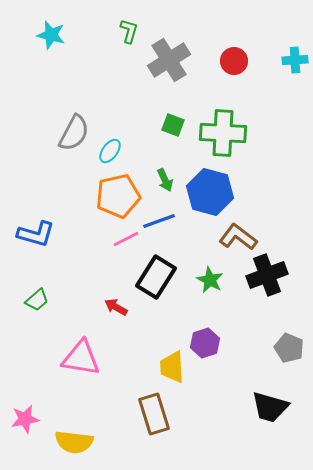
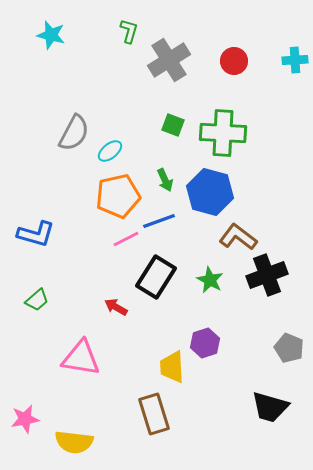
cyan ellipse: rotated 15 degrees clockwise
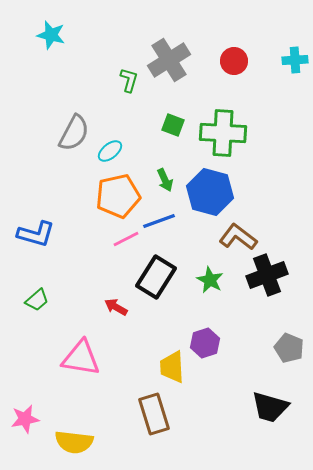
green L-shape: moved 49 px down
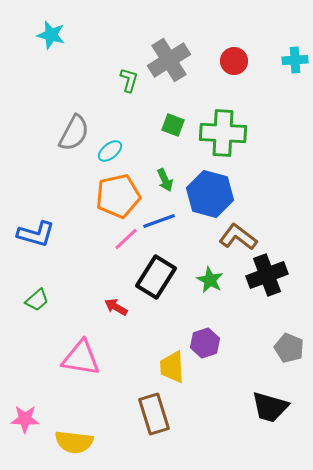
blue hexagon: moved 2 px down
pink line: rotated 16 degrees counterclockwise
pink star: rotated 12 degrees clockwise
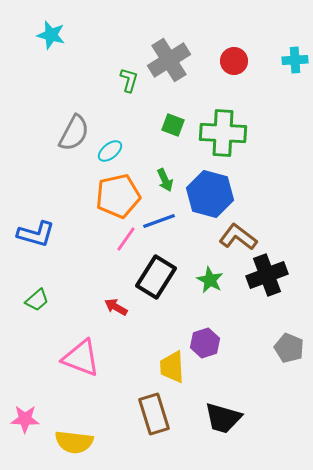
pink line: rotated 12 degrees counterclockwise
pink triangle: rotated 12 degrees clockwise
black trapezoid: moved 47 px left, 11 px down
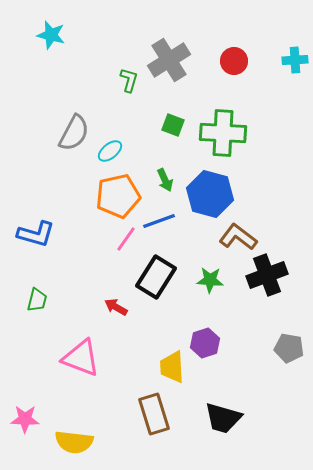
green star: rotated 24 degrees counterclockwise
green trapezoid: rotated 35 degrees counterclockwise
gray pentagon: rotated 12 degrees counterclockwise
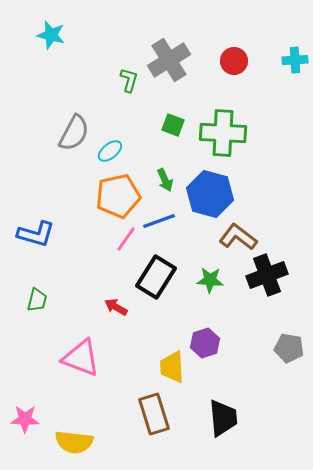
black trapezoid: rotated 111 degrees counterclockwise
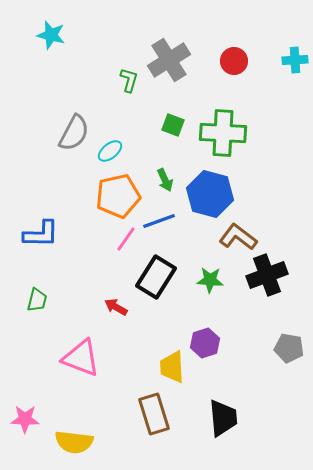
blue L-shape: moved 5 px right; rotated 15 degrees counterclockwise
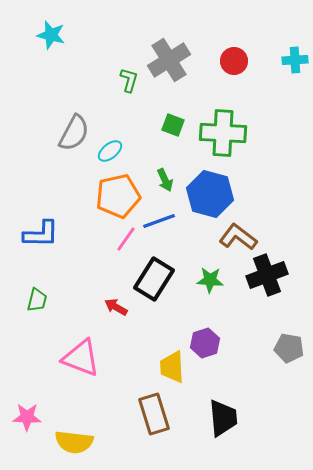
black rectangle: moved 2 px left, 2 px down
pink star: moved 2 px right, 2 px up
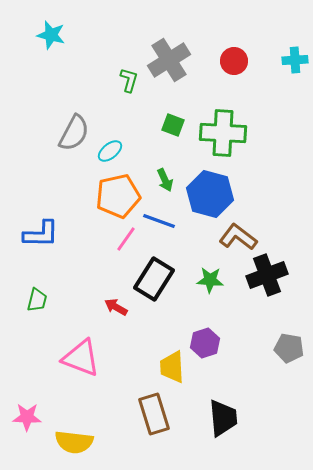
blue line: rotated 40 degrees clockwise
